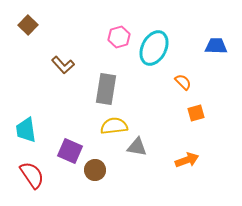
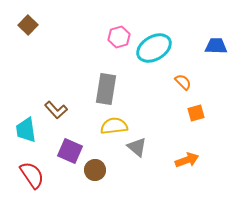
cyan ellipse: rotated 32 degrees clockwise
brown L-shape: moved 7 px left, 45 px down
gray triangle: rotated 30 degrees clockwise
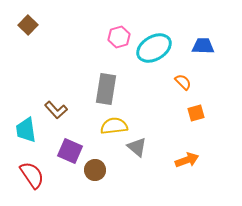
blue trapezoid: moved 13 px left
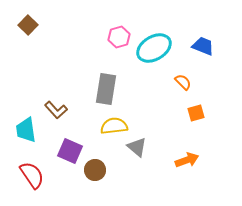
blue trapezoid: rotated 20 degrees clockwise
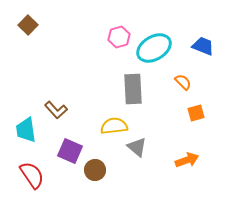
gray rectangle: moved 27 px right; rotated 12 degrees counterclockwise
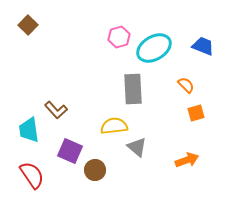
orange semicircle: moved 3 px right, 3 px down
cyan trapezoid: moved 3 px right
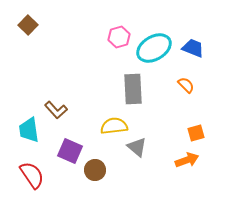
blue trapezoid: moved 10 px left, 2 px down
orange square: moved 20 px down
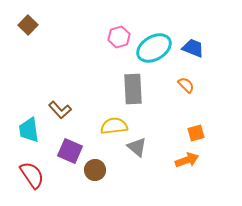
brown L-shape: moved 4 px right
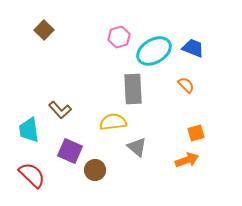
brown square: moved 16 px right, 5 px down
cyan ellipse: moved 3 px down
yellow semicircle: moved 1 px left, 4 px up
red semicircle: rotated 12 degrees counterclockwise
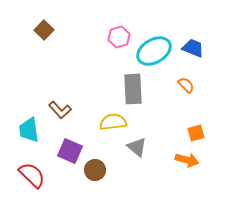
orange arrow: rotated 35 degrees clockwise
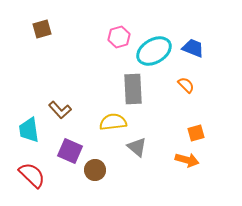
brown square: moved 2 px left, 1 px up; rotated 30 degrees clockwise
